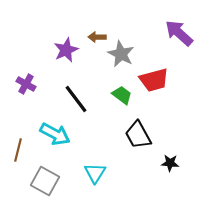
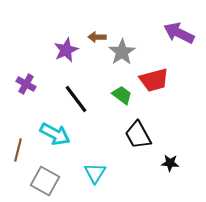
purple arrow: rotated 16 degrees counterclockwise
gray star: moved 1 px right, 2 px up; rotated 12 degrees clockwise
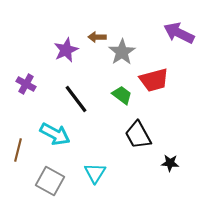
gray square: moved 5 px right
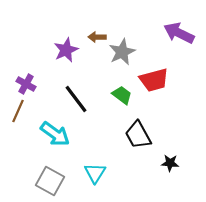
gray star: rotated 8 degrees clockwise
cyan arrow: rotated 8 degrees clockwise
brown line: moved 39 px up; rotated 10 degrees clockwise
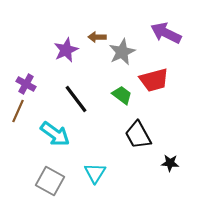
purple arrow: moved 13 px left
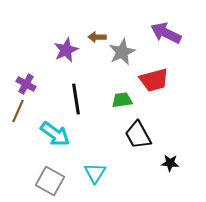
green trapezoid: moved 5 px down; rotated 45 degrees counterclockwise
black line: rotated 28 degrees clockwise
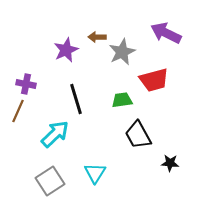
purple cross: rotated 18 degrees counterclockwise
black line: rotated 8 degrees counterclockwise
cyan arrow: rotated 80 degrees counterclockwise
gray square: rotated 28 degrees clockwise
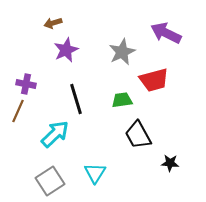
brown arrow: moved 44 px left, 14 px up; rotated 18 degrees counterclockwise
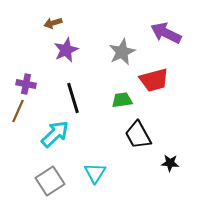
black line: moved 3 px left, 1 px up
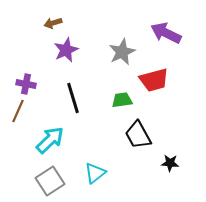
cyan arrow: moved 5 px left, 6 px down
cyan triangle: rotated 20 degrees clockwise
